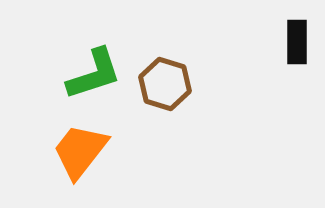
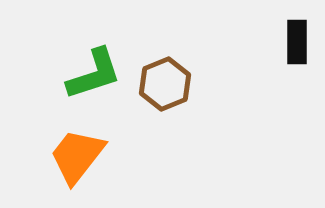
brown hexagon: rotated 21 degrees clockwise
orange trapezoid: moved 3 px left, 5 px down
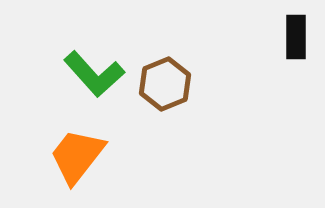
black rectangle: moved 1 px left, 5 px up
green L-shape: rotated 66 degrees clockwise
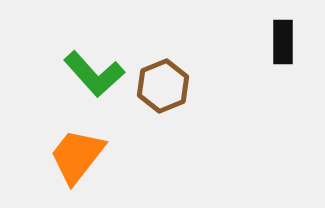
black rectangle: moved 13 px left, 5 px down
brown hexagon: moved 2 px left, 2 px down
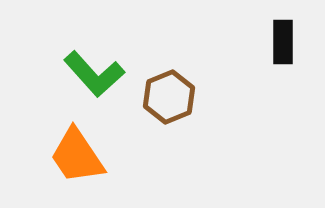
brown hexagon: moved 6 px right, 11 px down
orange trapezoid: rotated 72 degrees counterclockwise
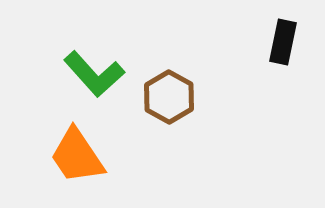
black rectangle: rotated 12 degrees clockwise
brown hexagon: rotated 9 degrees counterclockwise
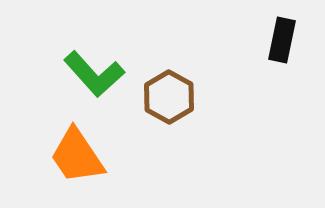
black rectangle: moved 1 px left, 2 px up
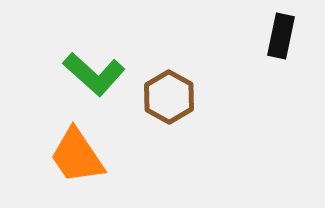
black rectangle: moved 1 px left, 4 px up
green L-shape: rotated 6 degrees counterclockwise
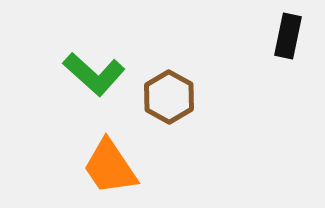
black rectangle: moved 7 px right
orange trapezoid: moved 33 px right, 11 px down
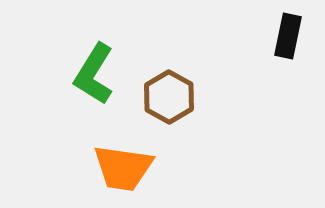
green L-shape: rotated 80 degrees clockwise
orange trapezoid: moved 13 px right, 1 px down; rotated 48 degrees counterclockwise
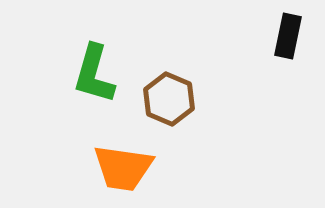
green L-shape: rotated 16 degrees counterclockwise
brown hexagon: moved 2 px down; rotated 6 degrees counterclockwise
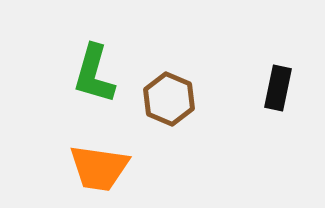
black rectangle: moved 10 px left, 52 px down
orange trapezoid: moved 24 px left
